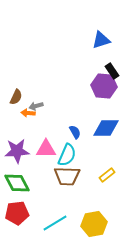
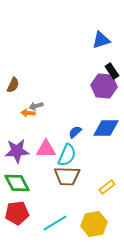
brown semicircle: moved 3 px left, 12 px up
blue semicircle: rotated 104 degrees counterclockwise
yellow rectangle: moved 12 px down
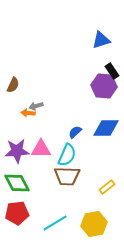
pink triangle: moved 5 px left
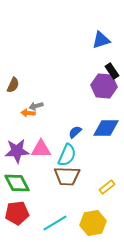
yellow hexagon: moved 1 px left, 1 px up
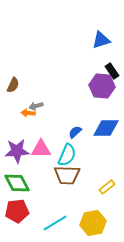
purple hexagon: moved 2 px left
brown trapezoid: moved 1 px up
red pentagon: moved 2 px up
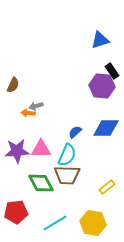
blue triangle: moved 1 px left
green diamond: moved 24 px right
red pentagon: moved 1 px left, 1 px down
yellow hexagon: rotated 20 degrees clockwise
